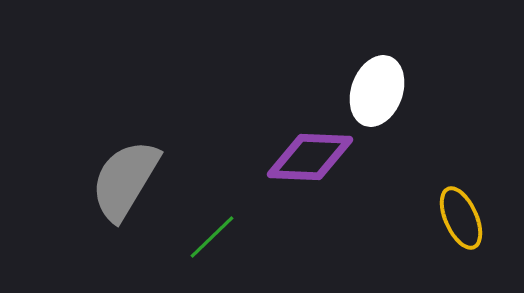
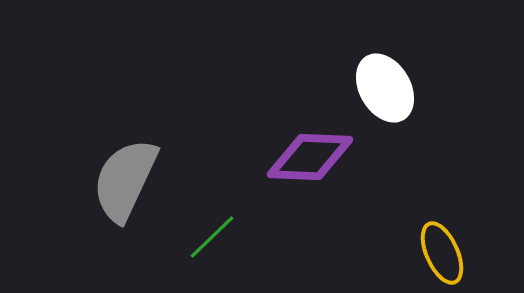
white ellipse: moved 8 px right, 3 px up; rotated 50 degrees counterclockwise
gray semicircle: rotated 6 degrees counterclockwise
yellow ellipse: moved 19 px left, 35 px down
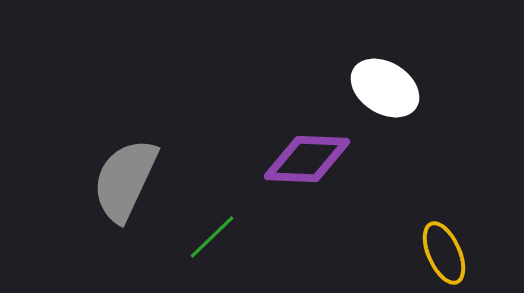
white ellipse: rotated 28 degrees counterclockwise
purple diamond: moved 3 px left, 2 px down
yellow ellipse: moved 2 px right
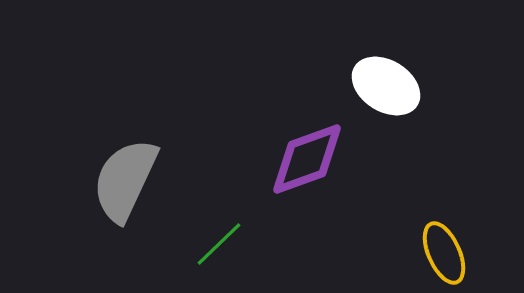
white ellipse: moved 1 px right, 2 px up
purple diamond: rotated 22 degrees counterclockwise
green line: moved 7 px right, 7 px down
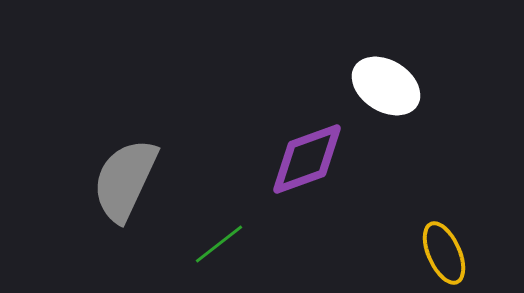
green line: rotated 6 degrees clockwise
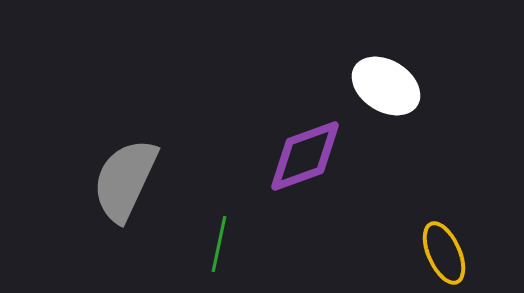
purple diamond: moved 2 px left, 3 px up
green line: rotated 40 degrees counterclockwise
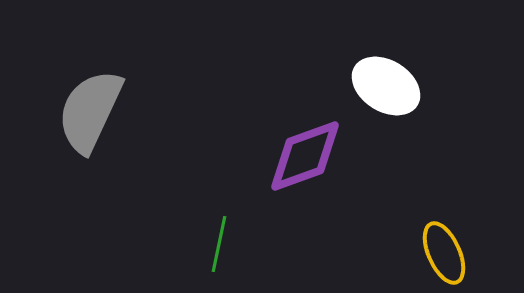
gray semicircle: moved 35 px left, 69 px up
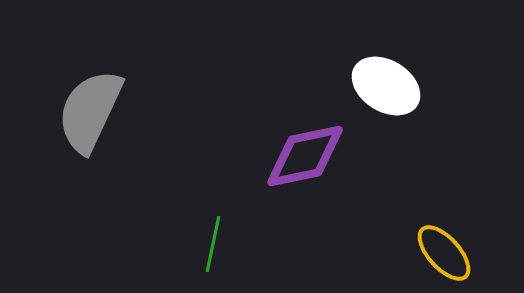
purple diamond: rotated 8 degrees clockwise
green line: moved 6 px left
yellow ellipse: rotated 18 degrees counterclockwise
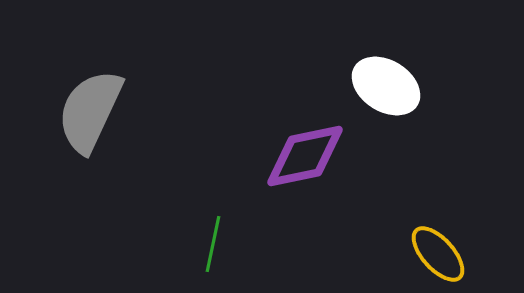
yellow ellipse: moved 6 px left, 1 px down
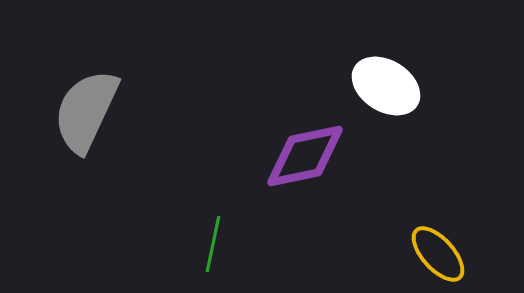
gray semicircle: moved 4 px left
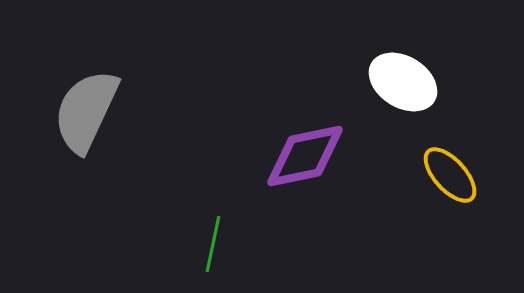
white ellipse: moved 17 px right, 4 px up
yellow ellipse: moved 12 px right, 79 px up
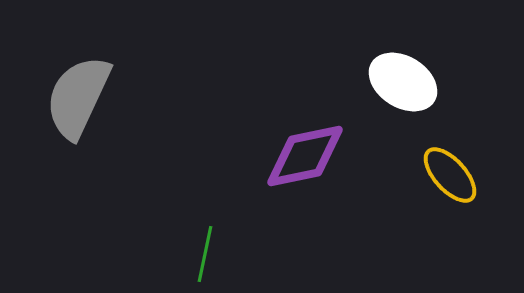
gray semicircle: moved 8 px left, 14 px up
green line: moved 8 px left, 10 px down
